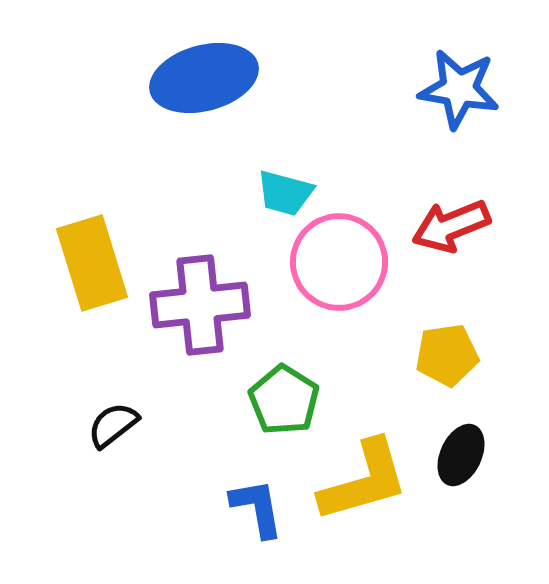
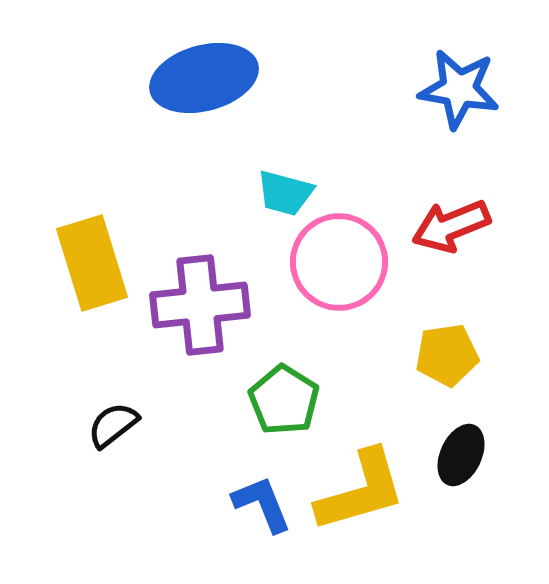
yellow L-shape: moved 3 px left, 10 px down
blue L-shape: moved 5 px right, 4 px up; rotated 12 degrees counterclockwise
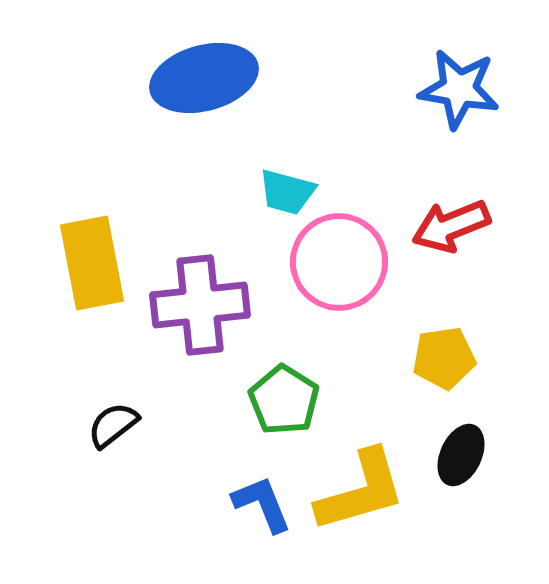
cyan trapezoid: moved 2 px right, 1 px up
yellow rectangle: rotated 6 degrees clockwise
yellow pentagon: moved 3 px left, 3 px down
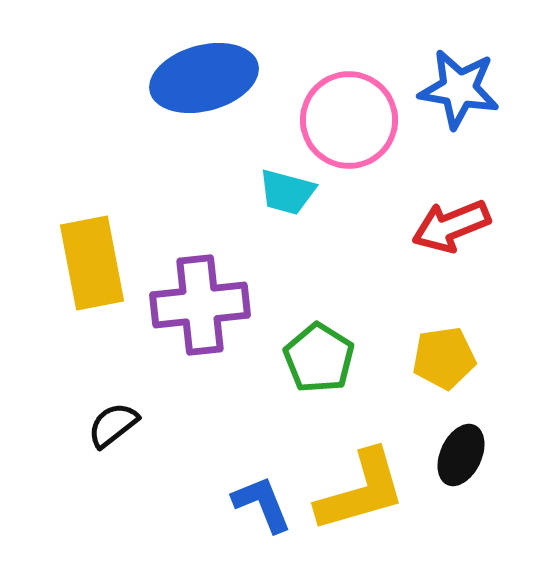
pink circle: moved 10 px right, 142 px up
green pentagon: moved 35 px right, 42 px up
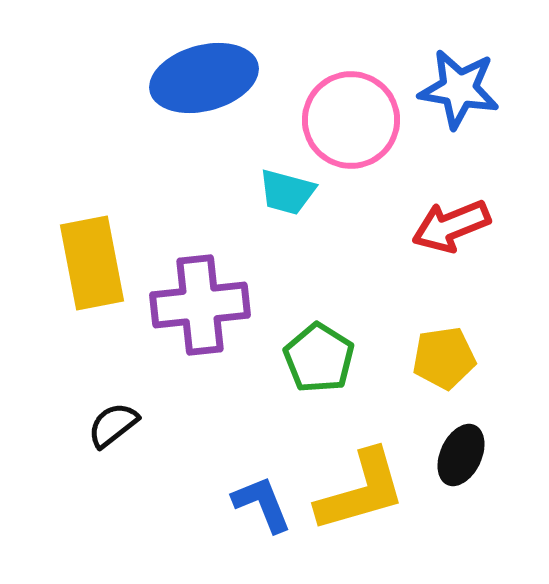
pink circle: moved 2 px right
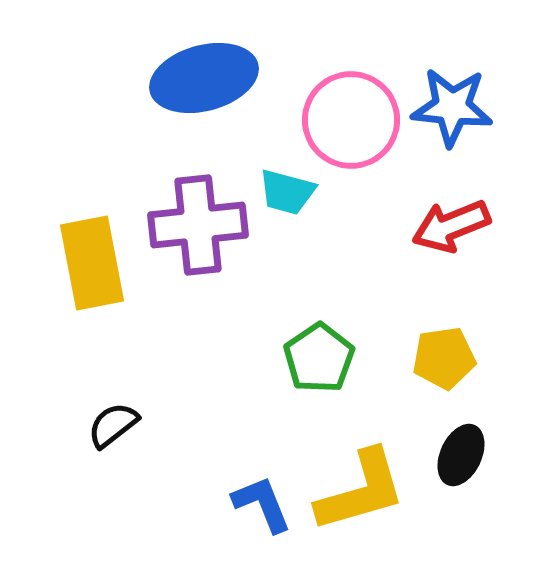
blue star: moved 7 px left, 18 px down; rotated 4 degrees counterclockwise
purple cross: moved 2 px left, 80 px up
green pentagon: rotated 6 degrees clockwise
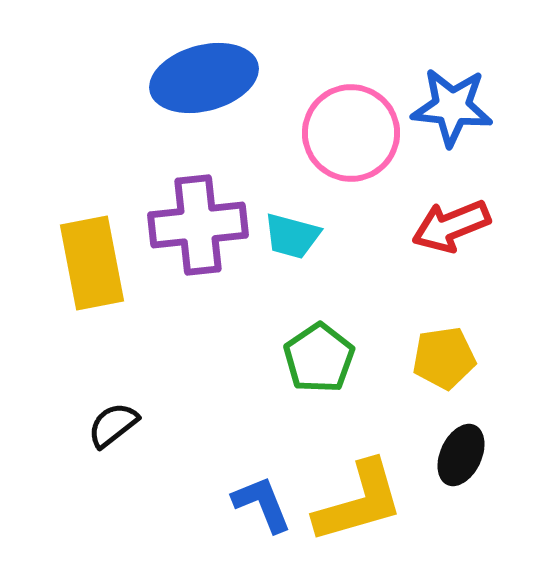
pink circle: moved 13 px down
cyan trapezoid: moved 5 px right, 44 px down
yellow L-shape: moved 2 px left, 11 px down
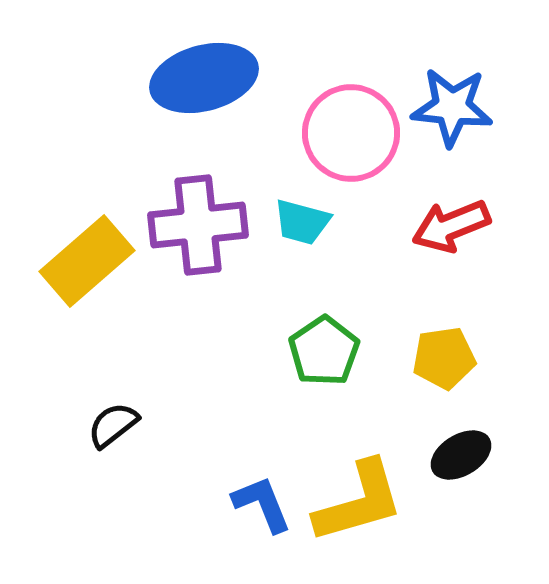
cyan trapezoid: moved 10 px right, 14 px up
yellow rectangle: moved 5 px left, 2 px up; rotated 60 degrees clockwise
green pentagon: moved 5 px right, 7 px up
black ellipse: rotated 34 degrees clockwise
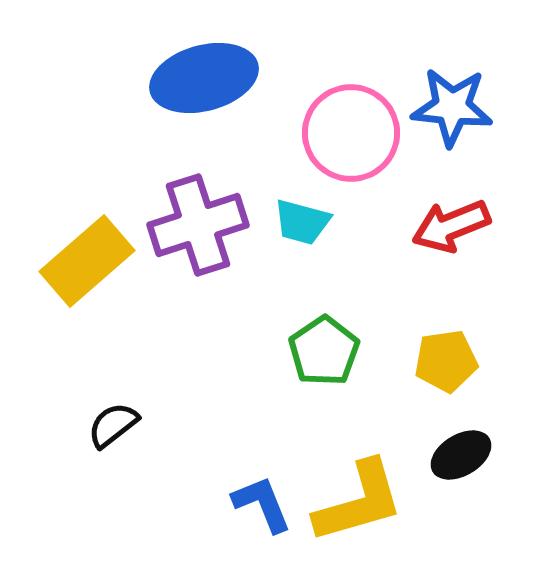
purple cross: rotated 12 degrees counterclockwise
yellow pentagon: moved 2 px right, 3 px down
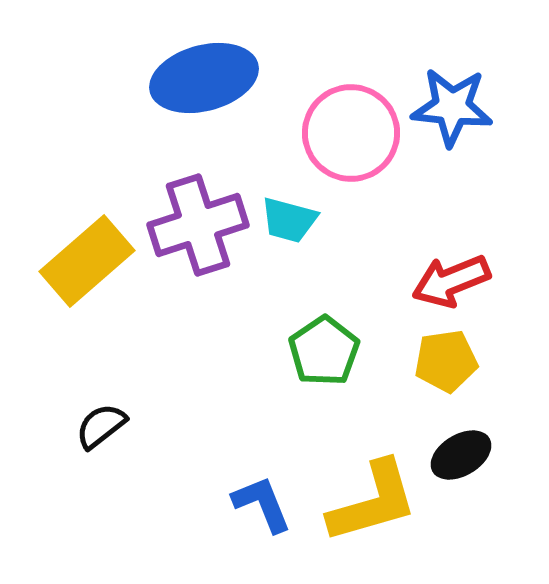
cyan trapezoid: moved 13 px left, 2 px up
red arrow: moved 55 px down
black semicircle: moved 12 px left, 1 px down
yellow L-shape: moved 14 px right
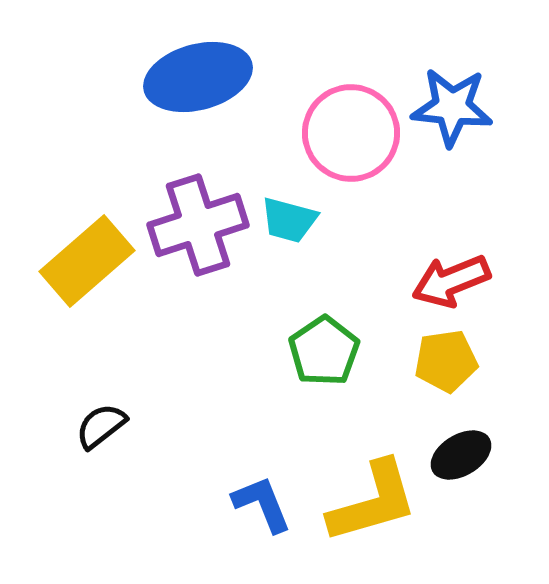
blue ellipse: moved 6 px left, 1 px up
